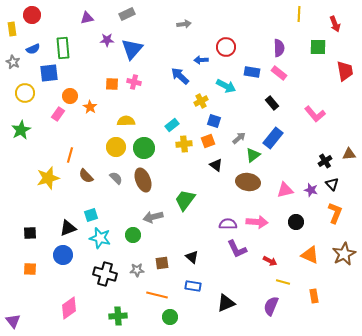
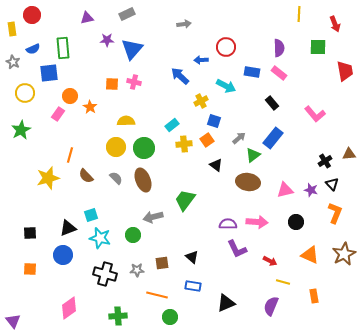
orange square at (208, 141): moved 1 px left, 1 px up; rotated 16 degrees counterclockwise
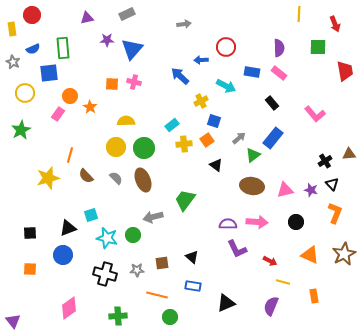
brown ellipse at (248, 182): moved 4 px right, 4 px down
cyan star at (100, 238): moved 7 px right
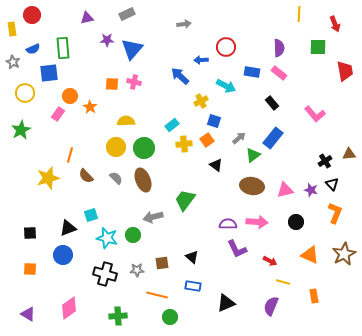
purple triangle at (13, 321): moved 15 px right, 7 px up; rotated 21 degrees counterclockwise
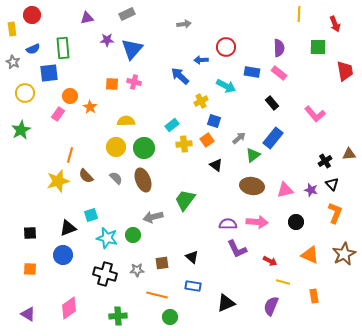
yellow star at (48, 178): moved 10 px right, 3 px down
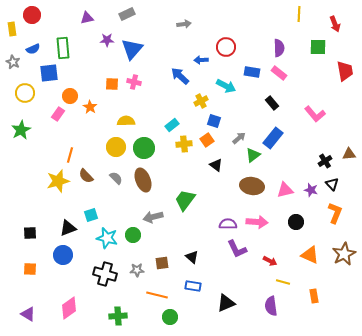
purple semicircle at (271, 306): rotated 30 degrees counterclockwise
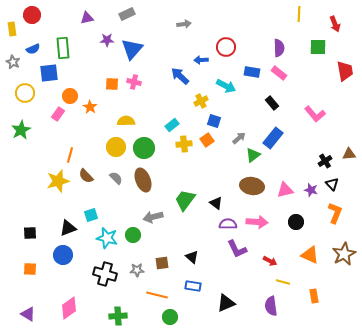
black triangle at (216, 165): moved 38 px down
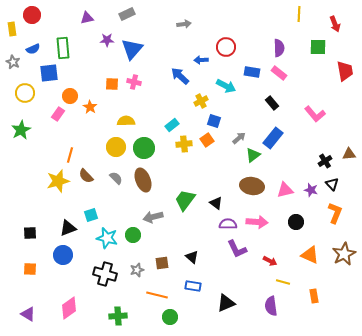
gray star at (137, 270): rotated 16 degrees counterclockwise
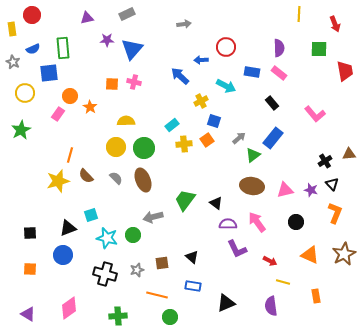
green square at (318, 47): moved 1 px right, 2 px down
pink arrow at (257, 222): rotated 130 degrees counterclockwise
orange rectangle at (314, 296): moved 2 px right
